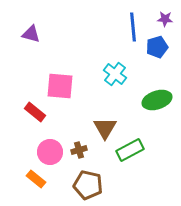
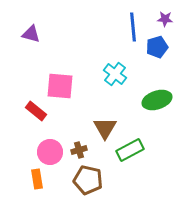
red rectangle: moved 1 px right, 1 px up
orange rectangle: moved 1 px right; rotated 42 degrees clockwise
brown pentagon: moved 5 px up
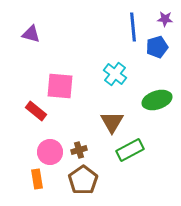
brown triangle: moved 7 px right, 6 px up
brown pentagon: moved 5 px left; rotated 24 degrees clockwise
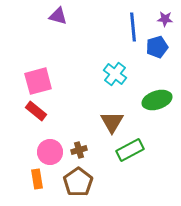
purple triangle: moved 27 px right, 18 px up
pink square: moved 22 px left, 5 px up; rotated 20 degrees counterclockwise
brown pentagon: moved 5 px left, 2 px down
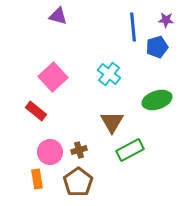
purple star: moved 1 px right, 1 px down
cyan cross: moved 6 px left
pink square: moved 15 px right, 4 px up; rotated 28 degrees counterclockwise
